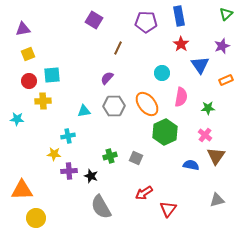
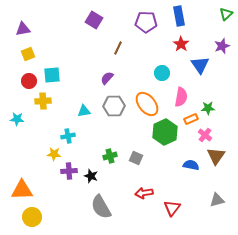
orange rectangle: moved 35 px left, 39 px down
red arrow: rotated 24 degrees clockwise
red triangle: moved 4 px right, 1 px up
yellow circle: moved 4 px left, 1 px up
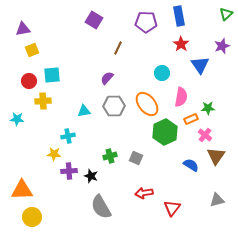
yellow square: moved 4 px right, 4 px up
blue semicircle: rotated 21 degrees clockwise
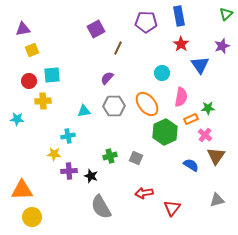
purple square: moved 2 px right, 9 px down; rotated 30 degrees clockwise
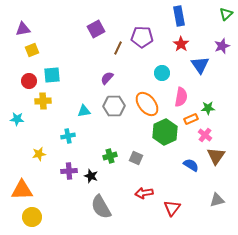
purple pentagon: moved 4 px left, 15 px down
yellow star: moved 15 px left; rotated 16 degrees counterclockwise
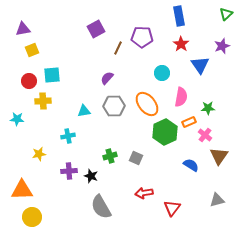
orange rectangle: moved 2 px left, 3 px down
brown triangle: moved 3 px right
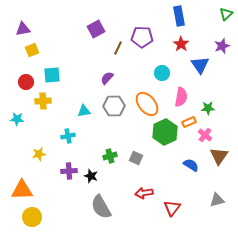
red circle: moved 3 px left, 1 px down
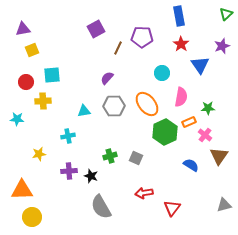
gray triangle: moved 7 px right, 5 px down
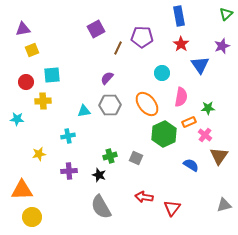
gray hexagon: moved 4 px left, 1 px up
green hexagon: moved 1 px left, 2 px down
black star: moved 8 px right, 1 px up
red arrow: moved 4 px down; rotated 18 degrees clockwise
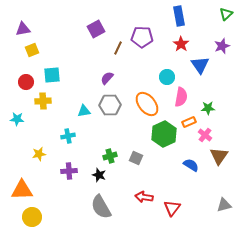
cyan circle: moved 5 px right, 4 px down
